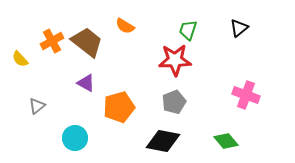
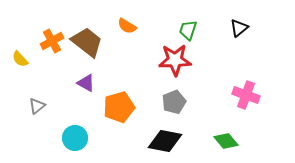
orange semicircle: moved 2 px right
black diamond: moved 2 px right
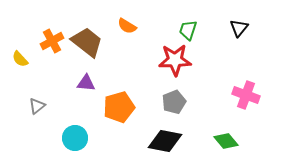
black triangle: rotated 12 degrees counterclockwise
purple triangle: rotated 24 degrees counterclockwise
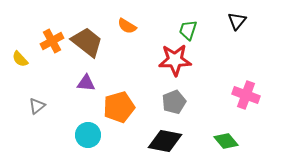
black triangle: moved 2 px left, 7 px up
cyan circle: moved 13 px right, 3 px up
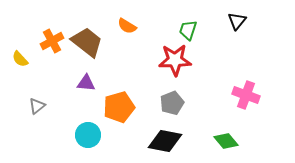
gray pentagon: moved 2 px left, 1 px down
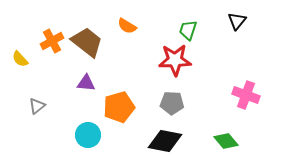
gray pentagon: rotated 25 degrees clockwise
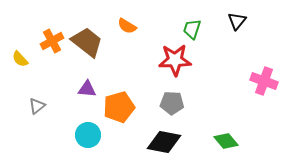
green trapezoid: moved 4 px right, 1 px up
purple triangle: moved 1 px right, 6 px down
pink cross: moved 18 px right, 14 px up
black diamond: moved 1 px left, 1 px down
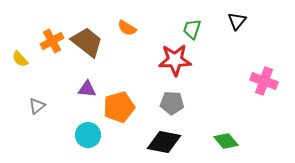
orange semicircle: moved 2 px down
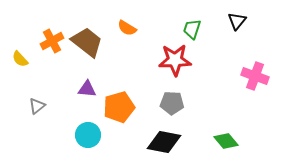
pink cross: moved 9 px left, 5 px up
